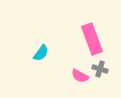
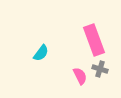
pink rectangle: moved 2 px right, 1 px down
pink semicircle: rotated 144 degrees counterclockwise
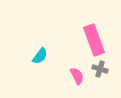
cyan semicircle: moved 1 px left, 3 px down
pink semicircle: moved 3 px left
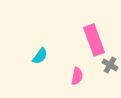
gray cross: moved 10 px right, 4 px up; rotated 14 degrees clockwise
pink semicircle: rotated 36 degrees clockwise
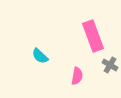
pink rectangle: moved 1 px left, 4 px up
cyan semicircle: rotated 96 degrees clockwise
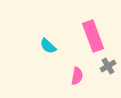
cyan semicircle: moved 8 px right, 10 px up
gray cross: moved 2 px left, 1 px down; rotated 28 degrees clockwise
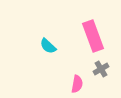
gray cross: moved 7 px left, 3 px down
pink semicircle: moved 8 px down
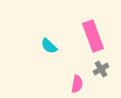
cyan semicircle: moved 1 px right
